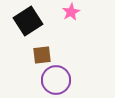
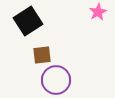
pink star: moved 27 px right
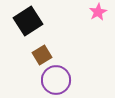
brown square: rotated 24 degrees counterclockwise
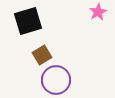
black square: rotated 16 degrees clockwise
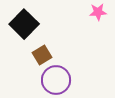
pink star: rotated 24 degrees clockwise
black square: moved 4 px left, 3 px down; rotated 28 degrees counterclockwise
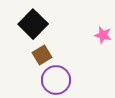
pink star: moved 5 px right, 23 px down; rotated 18 degrees clockwise
black square: moved 9 px right
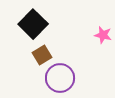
purple circle: moved 4 px right, 2 px up
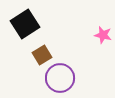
black square: moved 8 px left; rotated 12 degrees clockwise
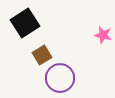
black square: moved 1 px up
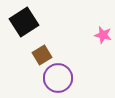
black square: moved 1 px left, 1 px up
purple circle: moved 2 px left
